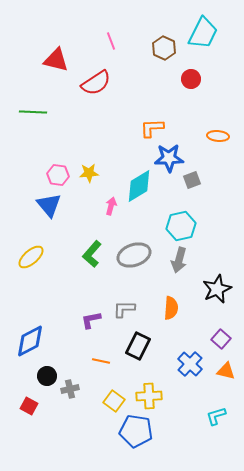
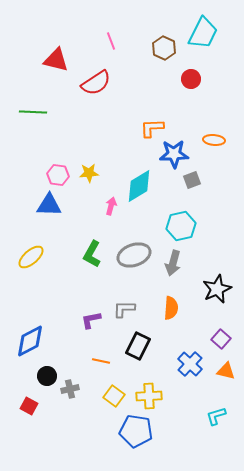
orange ellipse: moved 4 px left, 4 px down
blue star: moved 5 px right, 4 px up
blue triangle: rotated 48 degrees counterclockwise
green L-shape: rotated 12 degrees counterclockwise
gray arrow: moved 6 px left, 3 px down
yellow square: moved 5 px up
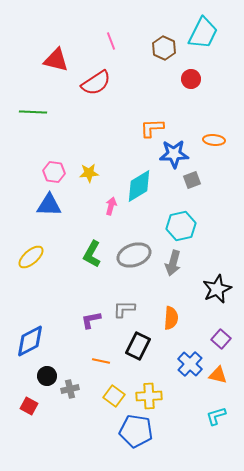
pink hexagon: moved 4 px left, 3 px up
orange semicircle: moved 10 px down
orange triangle: moved 8 px left, 4 px down
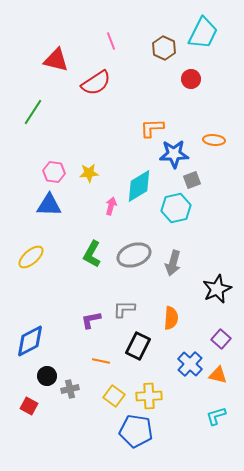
green line: rotated 60 degrees counterclockwise
cyan hexagon: moved 5 px left, 18 px up
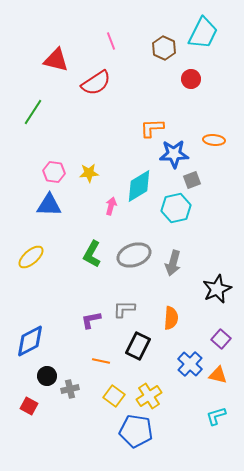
yellow cross: rotated 30 degrees counterclockwise
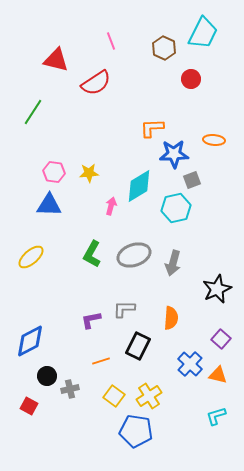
orange line: rotated 30 degrees counterclockwise
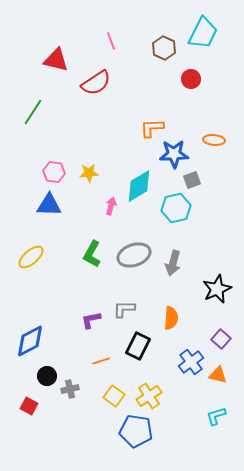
blue cross: moved 1 px right, 2 px up; rotated 10 degrees clockwise
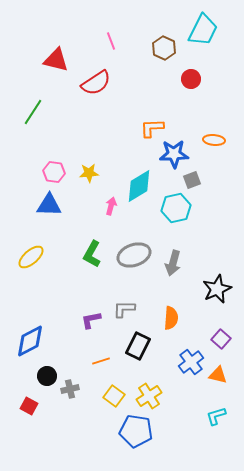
cyan trapezoid: moved 3 px up
